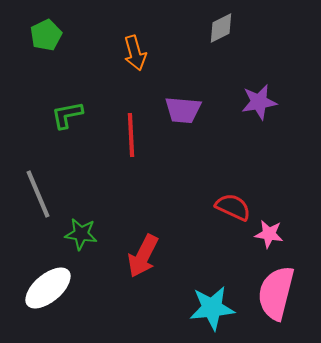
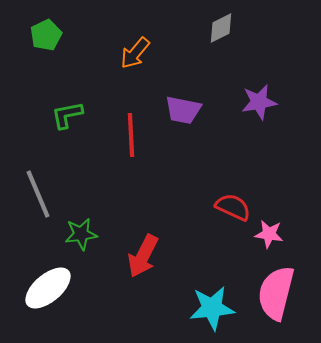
orange arrow: rotated 56 degrees clockwise
purple trapezoid: rotated 6 degrees clockwise
green star: rotated 16 degrees counterclockwise
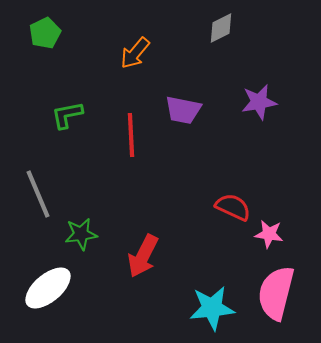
green pentagon: moved 1 px left, 2 px up
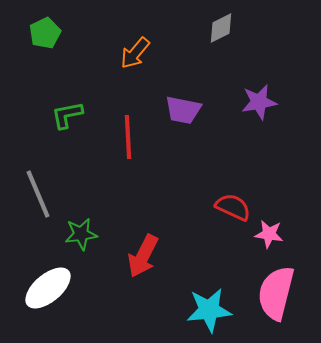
red line: moved 3 px left, 2 px down
cyan star: moved 3 px left, 2 px down
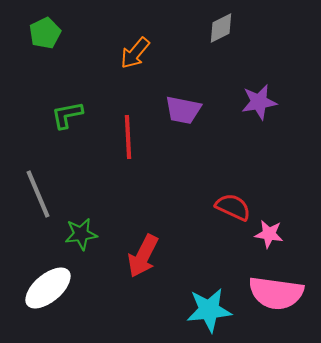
pink semicircle: rotated 96 degrees counterclockwise
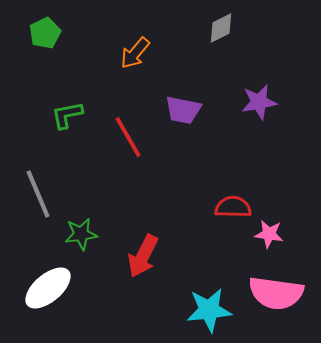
red line: rotated 27 degrees counterclockwise
red semicircle: rotated 24 degrees counterclockwise
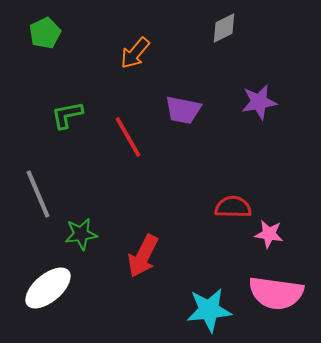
gray diamond: moved 3 px right
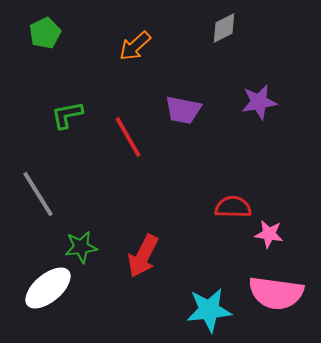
orange arrow: moved 7 px up; rotated 8 degrees clockwise
gray line: rotated 9 degrees counterclockwise
green star: moved 13 px down
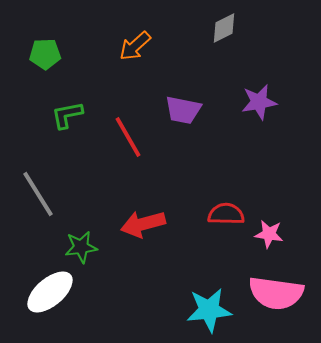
green pentagon: moved 21 px down; rotated 24 degrees clockwise
red semicircle: moved 7 px left, 7 px down
red arrow: moved 32 px up; rotated 48 degrees clockwise
white ellipse: moved 2 px right, 4 px down
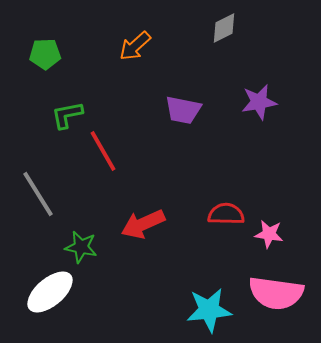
red line: moved 25 px left, 14 px down
red arrow: rotated 9 degrees counterclockwise
green star: rotated 20 degrees clockwise
